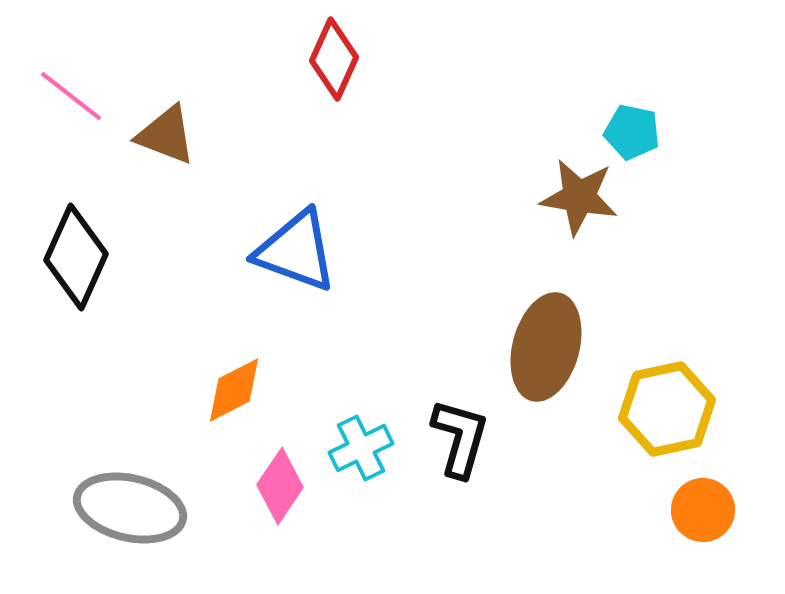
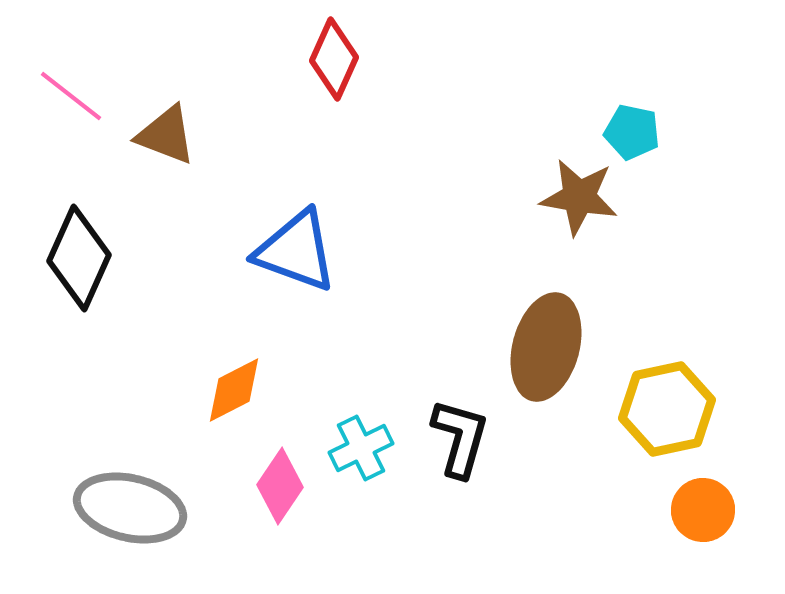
black diamond: moved 3 px right, 1 px down
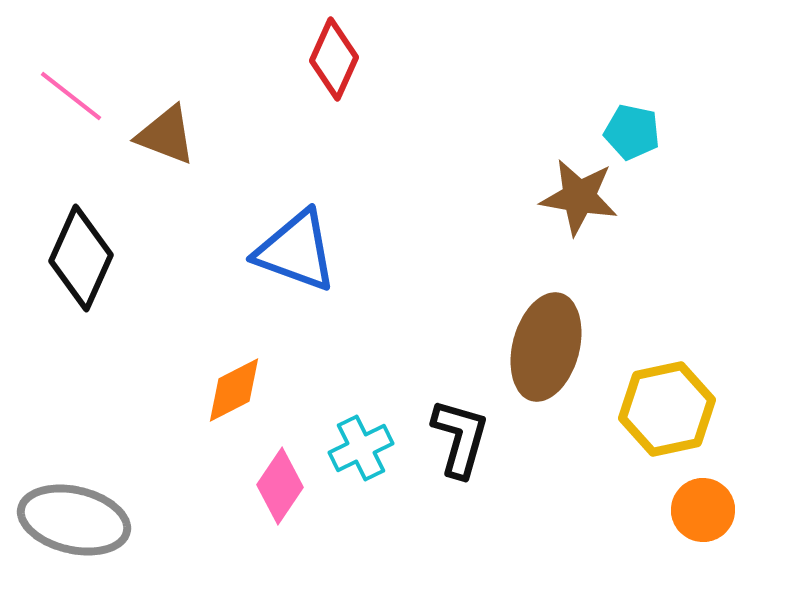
black diamond: moved 2 px right
gray ellipse: moved 56 px left, 12 px down
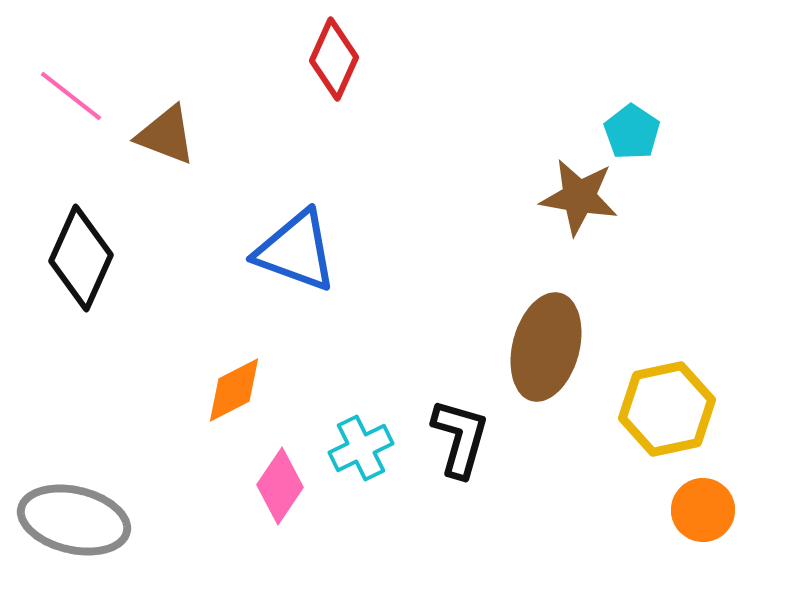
cyan pentagon: rotated 22 degrees clockwise
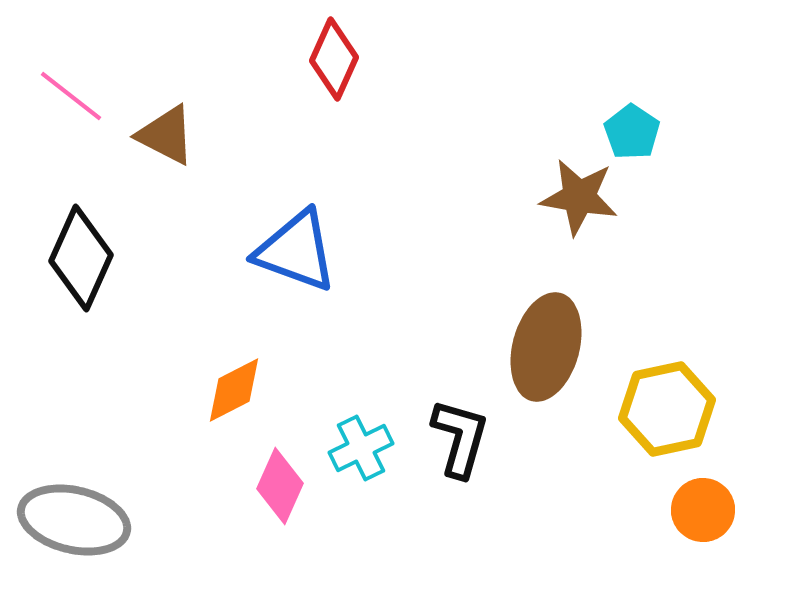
brown triangle: rotated 6 degrees clockwise
pink diamond: rotated 10 degrees counterclockwise
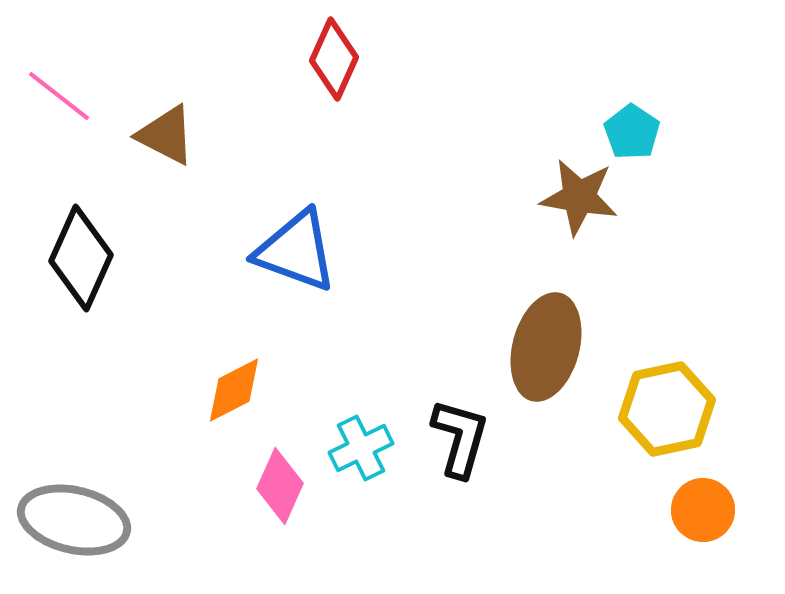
pink line: moved 12 px left
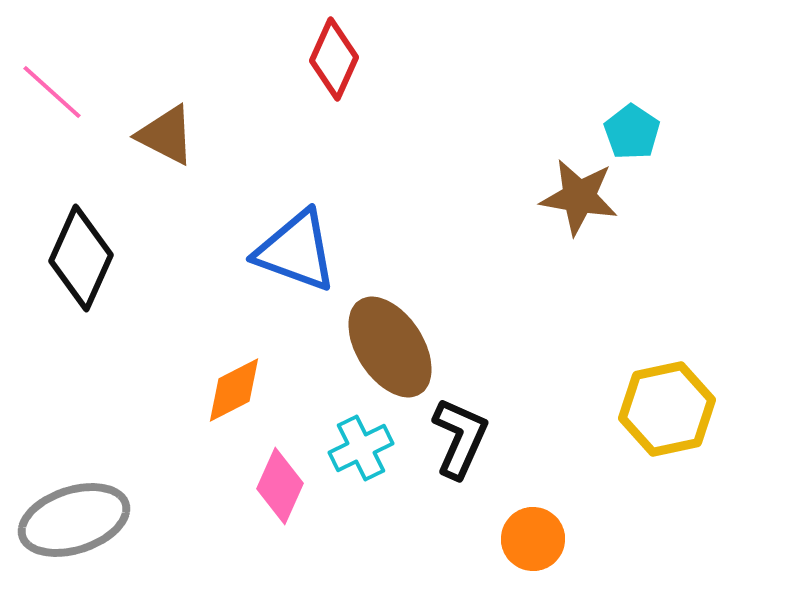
pink line: moved 7 px left, 4 px up; rotated 4 degrees clockwise
brown ellipse: moved 156 px left; rotated 48 degrees counterclockwise
black L-shape: rotated 8 degrees clockwise
orange circle: moved 170 px left, 29 px down
gray ellipse: rotated 31 degrees counterclockwise
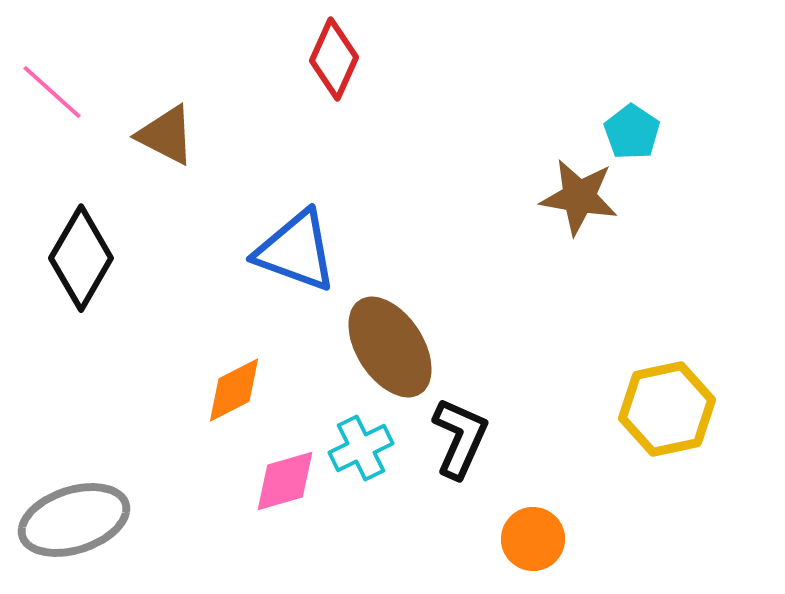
black diamond: rotated 6 degrees clockwise
pink diamond: moved 5 px right, 5 px up; rotated 50 degrees clockwise
